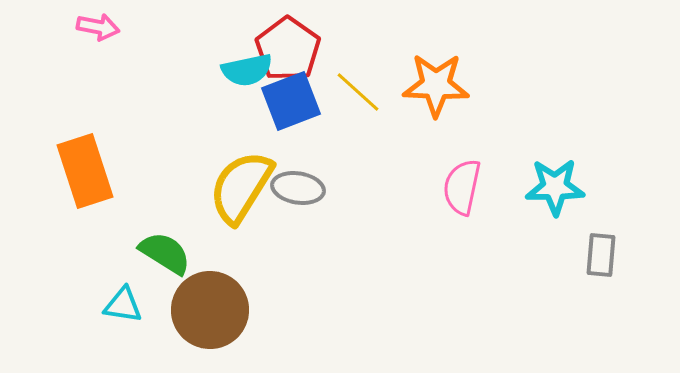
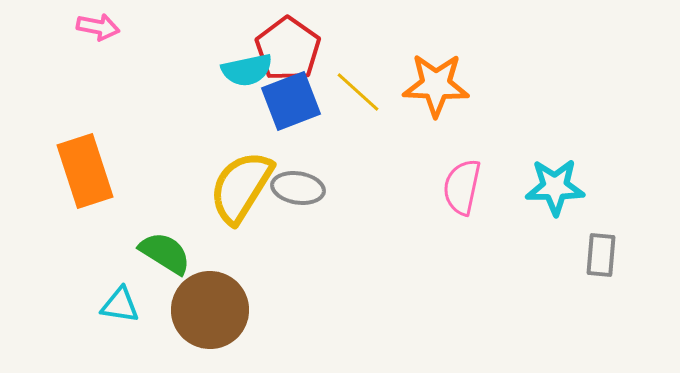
cyan triangle: moved 3 px left
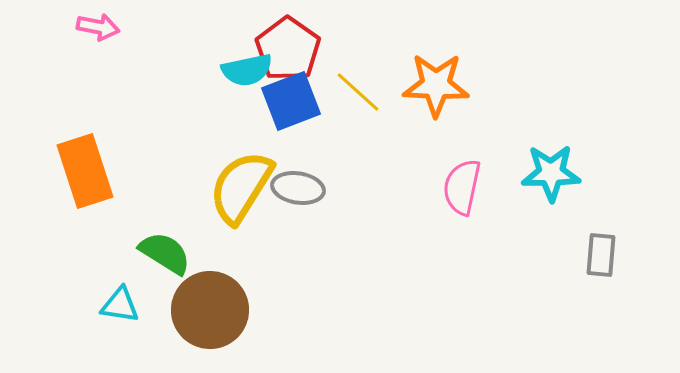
cyan star: moved 4 px left, 14 px up
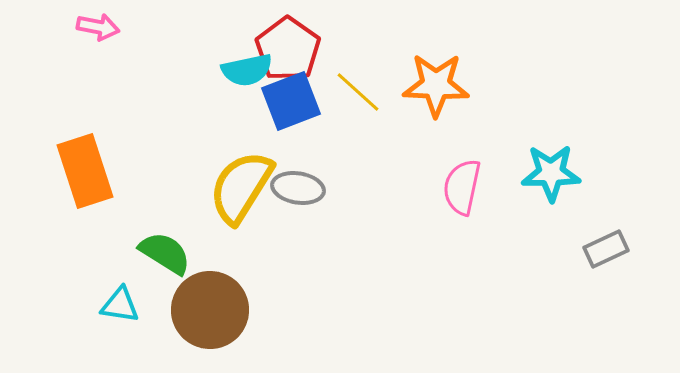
gray rectangle: moved 5 px right, 6 px up; rotated 60 degrees clockwise
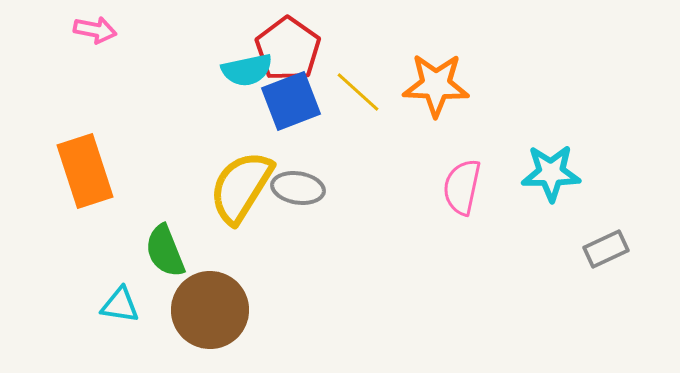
pink arrow: moved 3 px left, 3 px down
green semicircle: moved 2 px up; rotated 144 degrees counterclockwise
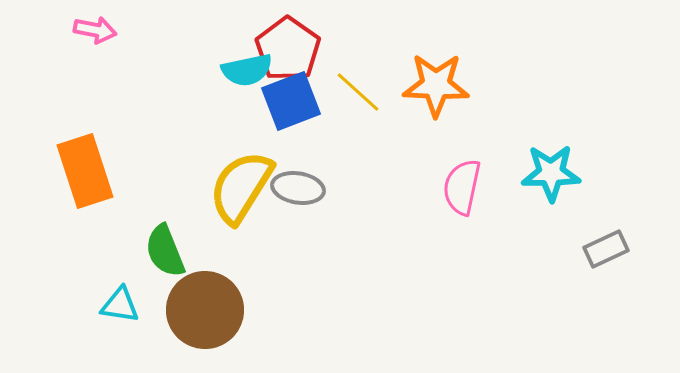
brown circle: moved 5 px left
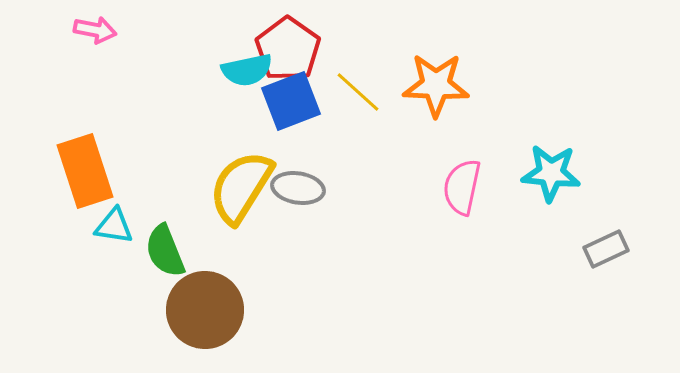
cyan star: rotated 6 degrees clockwise
cyan triangle: moved 6 px left, 79 px up
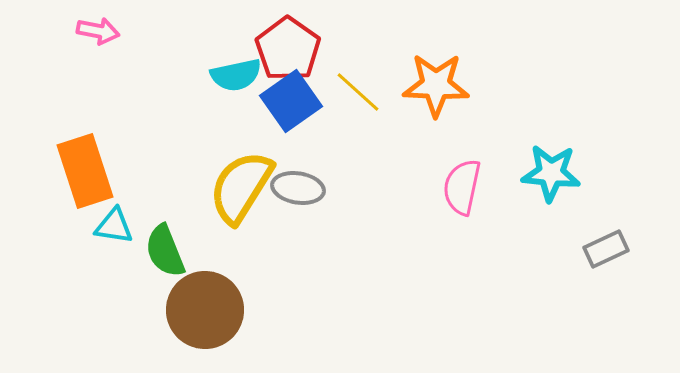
pink arrow: moved 3 px right, 1 px down
cyan semicircle: moved 11 px left, 5 px down
blue square: rotated 14 degrees counterclockwise
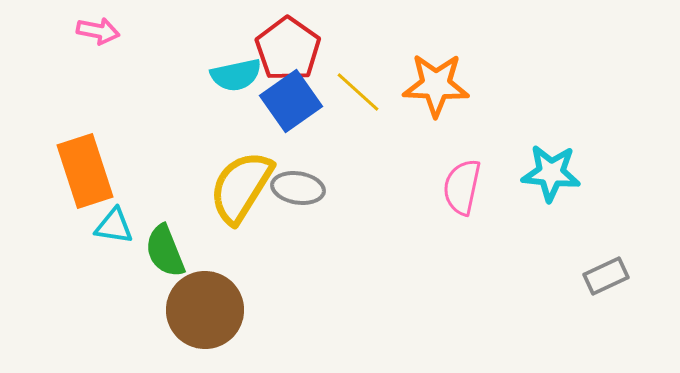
gray rectangle: moved 27 px down
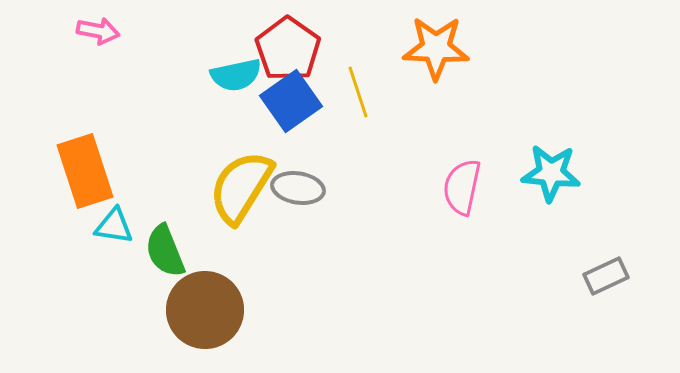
orange star: moved 37 px up
yellow line: rotated 30 degrees clockwise
